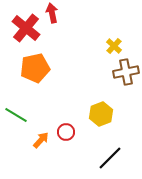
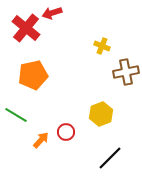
red arrow: rotated 96 degrees counterclockwise
yellow cross: moved 12 px left; rotated 21 degrees counterclockwise
orange pentagon: moved 2 px left, 7 px down
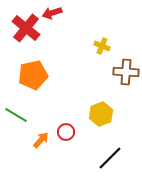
brown cross: rotated 15 degrees clockwise
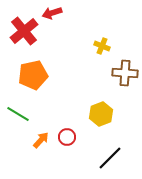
red cross: moved 2 px left, 3 px down; rotated 12 degrees clockwise
brown cross: moved 1 px left, 1 px down
green line: moved 2 px right, 1 px up
red circle: moved 1 px right, 5 px down
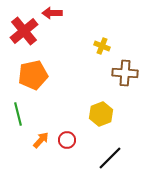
red arrow: rotated 18 degrees clockwise
green line: rotated 45 degrees clockwise
red circle: moved 3 px down
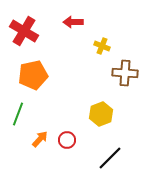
red arrow: moved 21 px right, 9 px down
red cross: rotated 20 degrees counterclockwise
green line: rotated 35 degrees clockwise
orange arrow: moved 1 px left, 1 px up
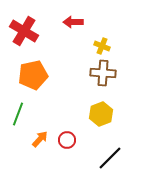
brown cross: moved 22 px left
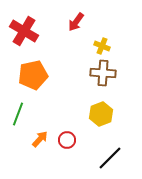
red arrow: moved 3 px right; rotated 54 degrees counterclockwise
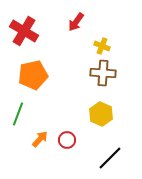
yellow hexagon: rotated 15 degrees counterclockwise
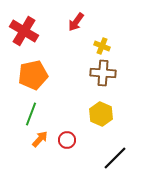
green line: moved 13 px right
black line: moved 5 px right
